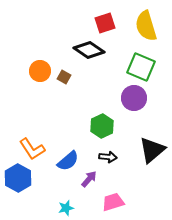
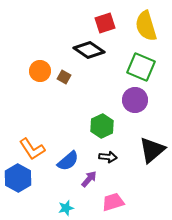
purple circle: moved 1 px right, 2 px down
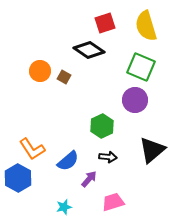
cyan star: moved 2 px left, 1 px up
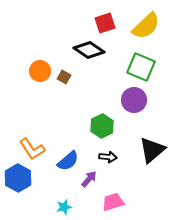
yellow semicircle: rotated 116 degrees counterclockwise
purple circle: moved 1 px left
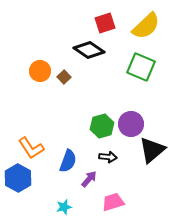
brown square: rotated 16 degrees clockwise
purple circle: moved 3 px left, 24 px down
green hexagon: rotated 10 degrees clockwise
orange L-shape: moved 1 px left, 1 px up
blue semicircle: rotated 30 degrees counterclockwise
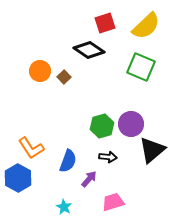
cyan star: rotated 28 degrees counterclockwise
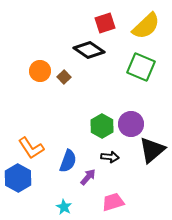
green hexagon: rotated 15 degrees counterclockwise
black arrow: moved 2 px right
purple arrow: moved 1 px left, 2 px up
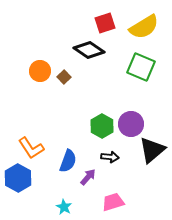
yellow semicircle: moved 2 px left, 1 px down; rotated 12 degrees clockwise
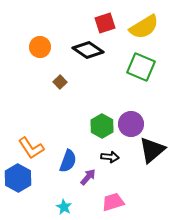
black diamond: moved 1 px left
orange circle: moved 24 px up
brown square: moved 4 px left, 5 px down
